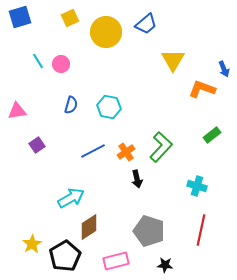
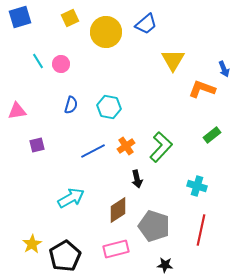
purple square: rotated 21 degrees clockwise
orange cross: moved 6 px up
brown diamond: moved 29 px right, 17 px up
gray pentagon: moved 5 px right, 5 px up
pink rectangle: moved 12 px up
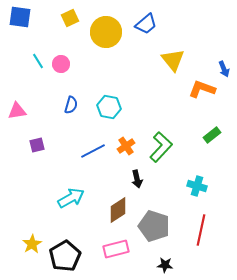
blue square: rotated 25 degrees clockwise
yellow triangle: rotated 10 degrees counterclockwise
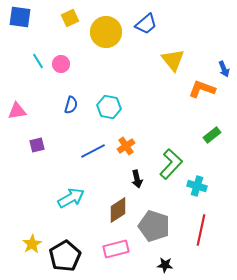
green L-shape: moved 10 px right, 17 px down
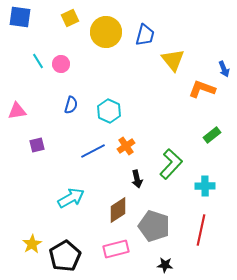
blue trapezoid: moved 1 px left, 11 px down; rotated 35 degrees counterclockwise
cyan hexagon: moved 4 px down; rotated 15 degrees clockwise
cyan cross: moved 8 px right; rotated 18 degrees counterclockwise
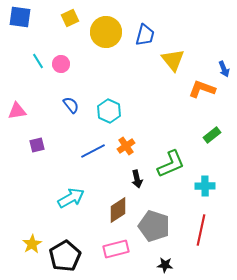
blue semicircle: rotated 54 degrees counterclockwise
green L-shape: rotated 24 degrees clockwise
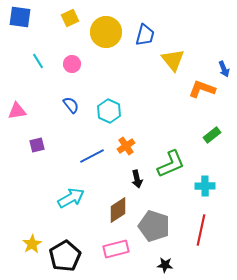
pink circle: moved 11 px right
blue line: moved 1 px left, 5 px down
